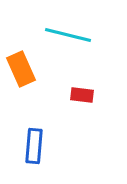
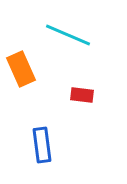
cyan line: rotated 9 degrees clockwise
blue rectangle: moved 8 px right, 1 px up; rotated 12 degrees counterclockwise
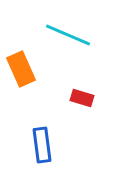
red rectangle: moved 3 px down; rotated 10 degrees clockwise
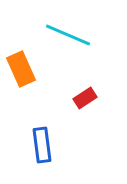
red rectangle: moved 3 px right; rotated 50 degrees counterclockwise
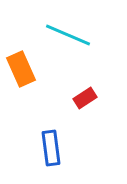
blue rectangle: moved 9 px right, 3 px down
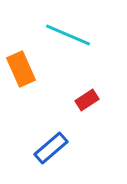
red rectangle: moved 2 px right, 2 px down
blue rectangle: rotated 56 degrees clockwise
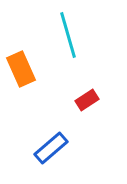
cyan line: rotated 51 degrees clockwise
